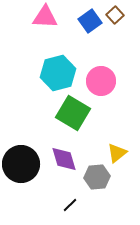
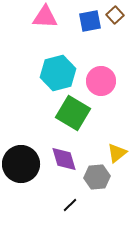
blue square: rotated 25 degrees clockwise
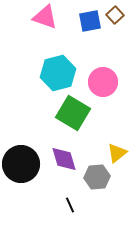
pink triangle: rotated 16 degrees clockwise
pink circle: moved 2 px right, 1 px down
black line: rotated 70 degrees counterclockwise
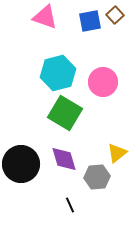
green square: moved 8 px left
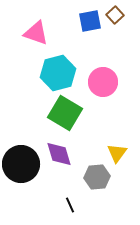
pink triangle: moved 9 px left, 16 px down
yellow triangle: rotated 15 degrees counterclockwise
purple diamond: moved 5 px left, 5 px up
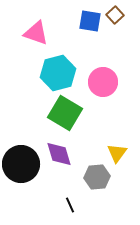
blue square: rotated 20 degrees clockwise
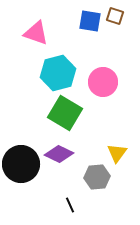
brown square: moved 1 px down; rotated 30 degrees counterclockwise
purple diamond: rotated 48 degrees counterclockwise
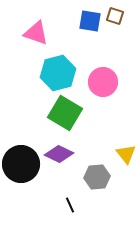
yellow triangle: moved 9 px right, 1 px down; rotated 15 degrees counterclockwise
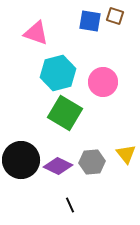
purple diamond: moved 1 px left, 12 px down
black circle: moved 4 px up
gray hexagon: moved 5 px left, 15 px up
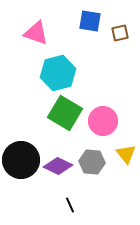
brown square: moved 5 px right, 17 px down; rotated 30 degrees counterclockwise
pink circle: moved 39 px down
gray hexagon: rotated 10 degrees clockwise
